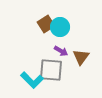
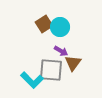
brown square: moved 2 px left
brown triangle: moved 8 px left, 6 px down
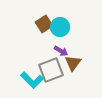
gray square: rotated 25 degrees counterclockwise
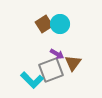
cyan circle: moved 3 px up
purple arrow: moved 4 px left, 3 px down
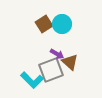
cyan circle: moved 2 px right
brown triangle: moved 3 px left, 1 px up; rotated 24 degrees counterclockwise
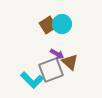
brown square: moved 4 px right, 1 px down
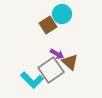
cyan circle: moved 10 px up
gray square: rotated 15 degrees counterclockwise
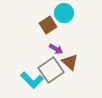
cyan circle: moved 2 px right, 1 px up
purple arrow: moved 1 px left, 5 px up
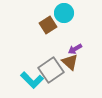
purple arrow: moved 19 px right; rotated 120 degrees clockwise
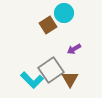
purple arrow: moved 1 px left
brown triangle: moved 17 px down; rotated 18 degrees clockwise
